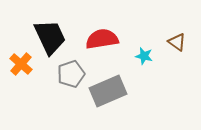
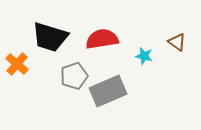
black trapezoid: rotated 132 degrees clockwise
orange cross: moved 4 px left
gray pentagon: moved 3 px right, 2 px down
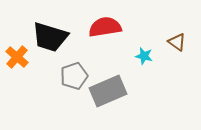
red semicircle: moved 3 px right, 12 px up
orange cross: moved 7 px up
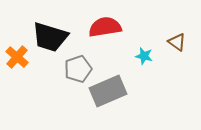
gray pentagon: moved 4 px right, 7 px up
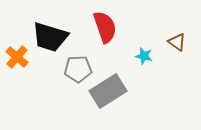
red semicircle: rotated 80 degrees clockwise
gray pentagon: rotated 16 degrees clockwise
gray rectangle: rotated 9 degrees counterclockwise
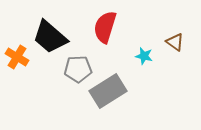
red semicircle: rotated 144 degrees counterclockwise
black trapezoid: rotated 24 degrees clockwise
brown triangle: moved 2 px left
orange cross: rotated 10 degrees counterclockwise
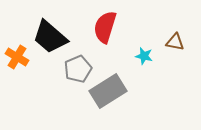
brown triangle: rotated 24 degrees counterclockwise
gray pentagon: rotated 20 degrees counterclockwise
